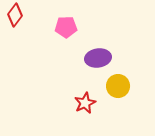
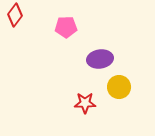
purple ellipse: moved 2 px right, 1 px down
yellow circle: moved 1 px right, 1 px down
red star: rotated 25 degrees clockwise
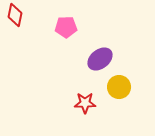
red diamond: rotated 25 degrees counterclockwise
purple ellipse: rotated 30 degrees counterclockwise
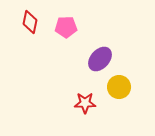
red diamond: moved 15 px right, 7 px down
purple ellipse: rotated 10 degrees counterclockwise
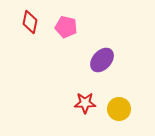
pink pentagon: rotated 15 degrees clockwise
purple ellipse: moved 2 px right, 1 px down
yellow circle: moved 22 px down
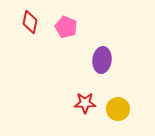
pink pentagon: rotated 10 degrees clockwise
purple ellipse: rotated 35 degrees counterclockwise
yellow circle: moved 1 px left
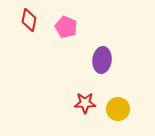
red diamond: moved 1 px left, 2 px up
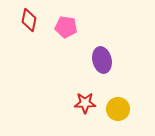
pink pentagon: rotated 15 degrees counterclockwise
purple ellipse: rotated 20 degrees counterclockwise
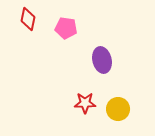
red diamond: moved 1 px left, 1 px up
pink pentagon: moved 1 px down
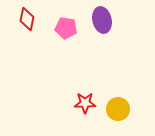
red diamond: moved 1 px left
purple ellipse: moved 40 px up
